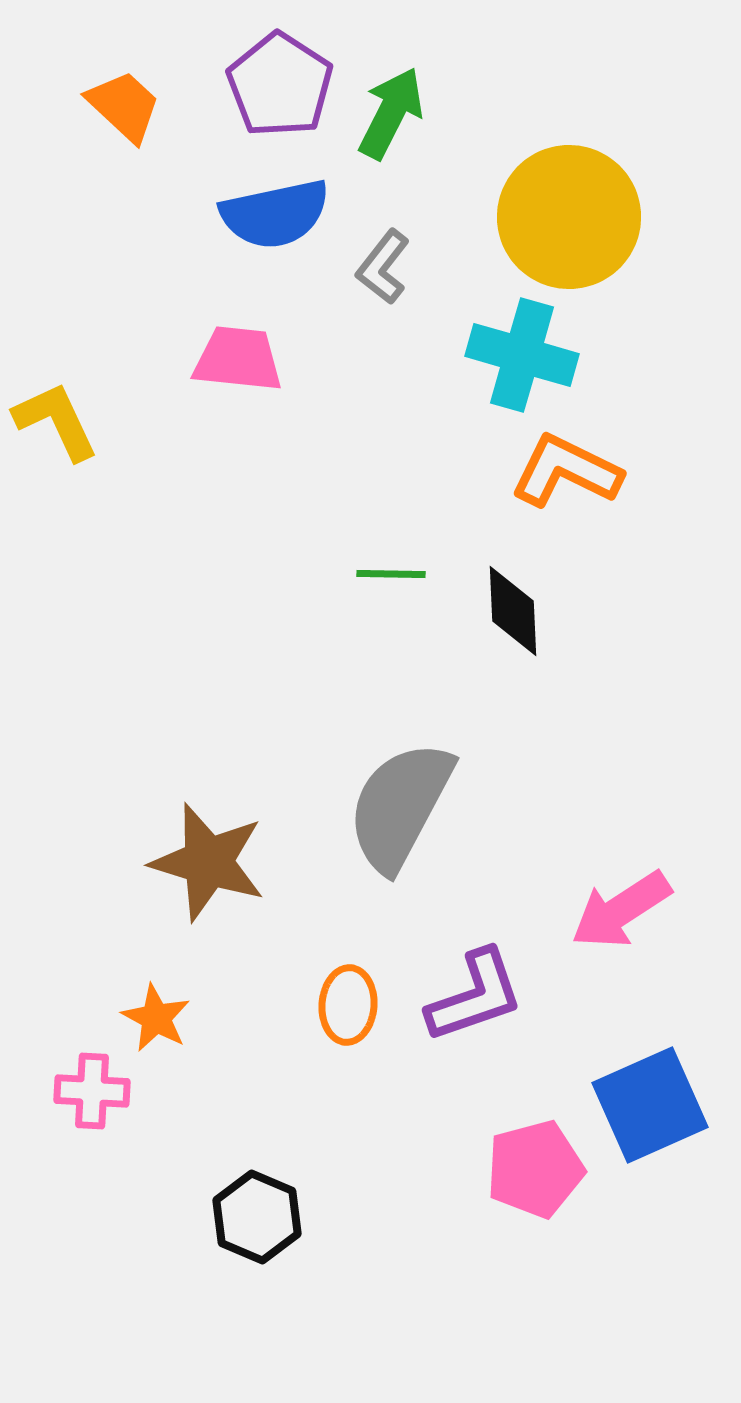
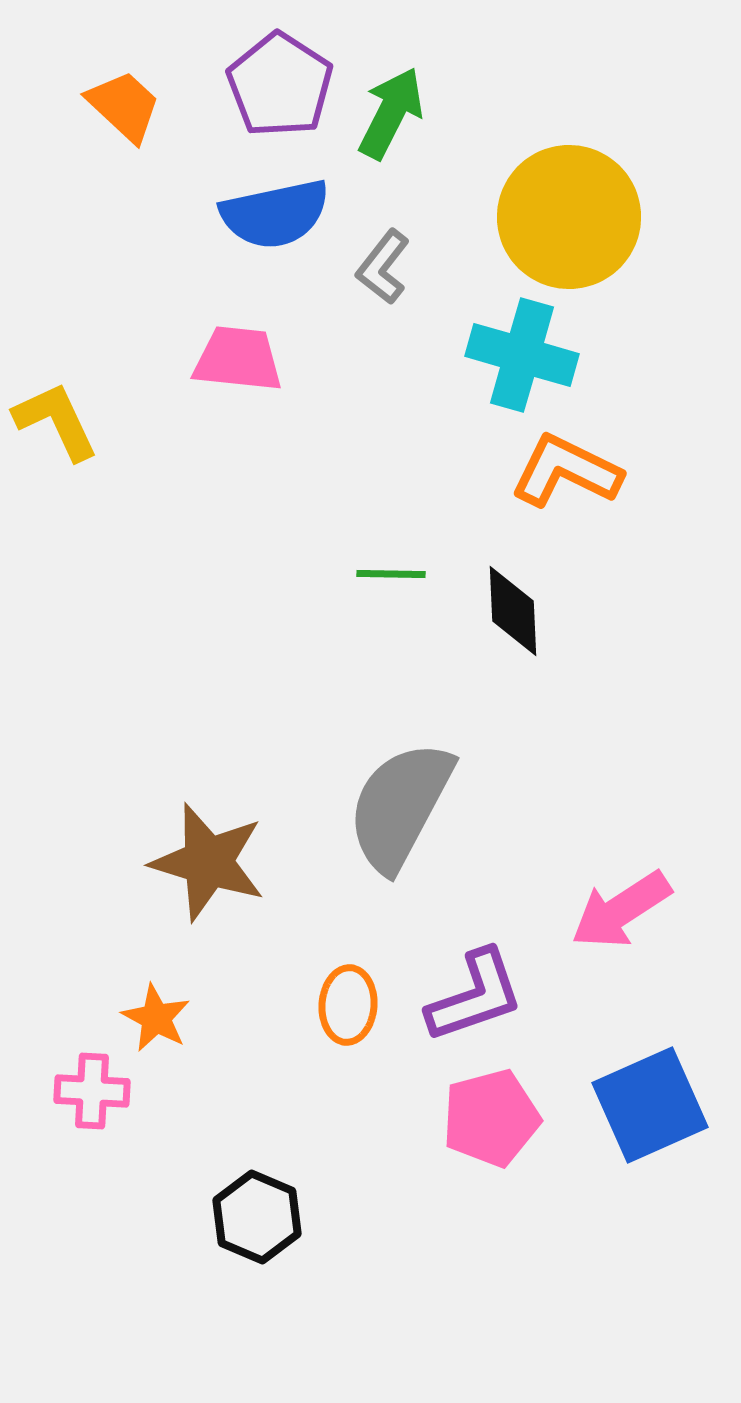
pink pentagon: moved 44 px left, 51 px up
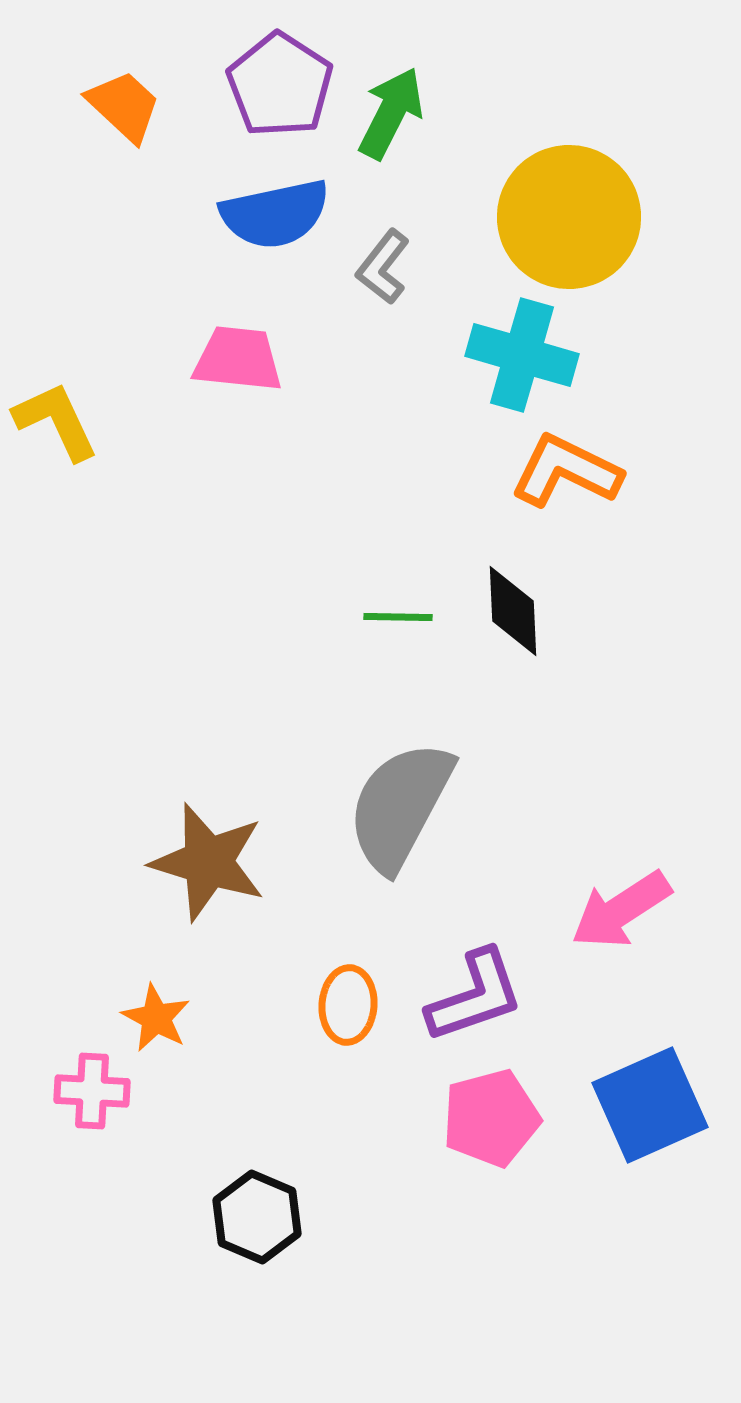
green line: moved 7 px right, 43 px down
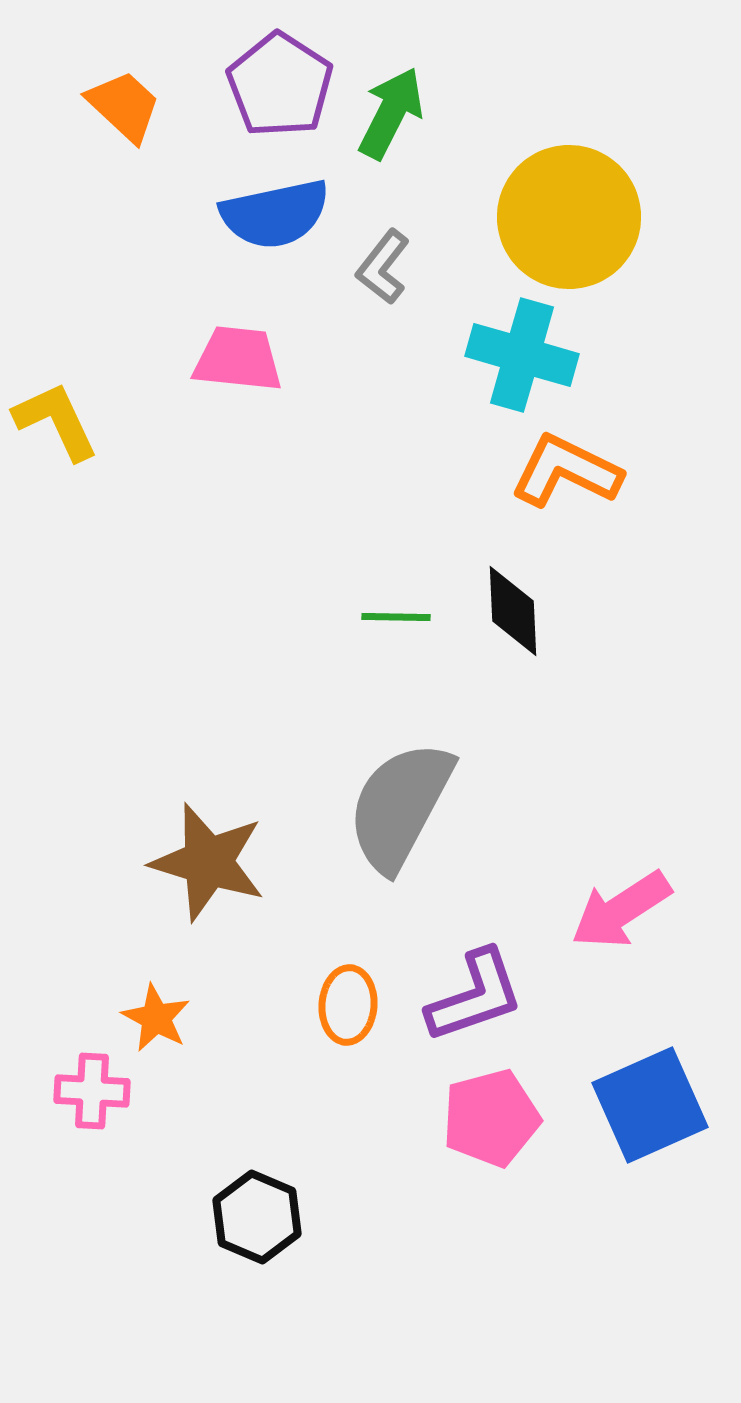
green line: moved 2 px left
